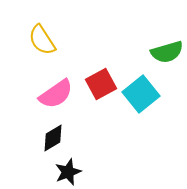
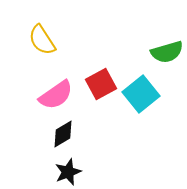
pink semicircle: moved 1 px down
black diamond: moved 10 px right, 4 px up
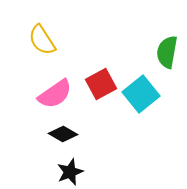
green semicircle: rotated 116 degrees clockwise
pink semicircle: moved 1 px left, 1 px up
black diamond: rotated 60 degrees clockwise
black star: moved 2 px right
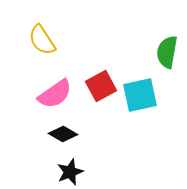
red square: moved 2 px down
cyan square: moved 1 px left, 1 px down; rotated 27 degrees clockwise
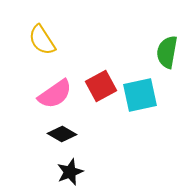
black diamond: moved 1 px left
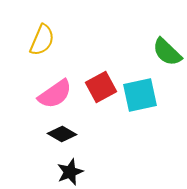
yellow semicircle: rotated 124 degrees counterclockwise
green semicircle: rotated 56 degrees counterclockwise
red square: moved 1 px down
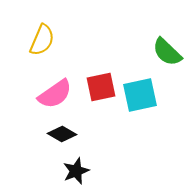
red square: rotated 16 degrees clockwise
black star: moved 6 px right, 1 px up
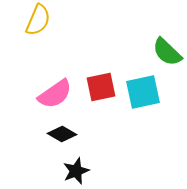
yellow semicircle: moved 4 px left, 20 px up
cyan square: moved 3 px right, 3 px up
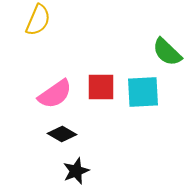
red square: rotated 12 degrees clockwise
cyan square: rotated 9 degrees clockwise
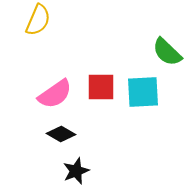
black diamond: moved 1 px left
